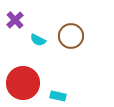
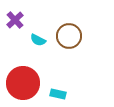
brown circle: moved 2 px left
cyan rectangle: moved 2 px up
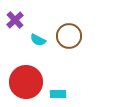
red circle: moved 3 px right, 1 px up
cyan rectangle: rotated 14 degrees counterclockwise
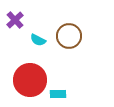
red circle: moved 4 px right, 2 px up
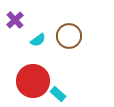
cyan semicircle: rotated 63 degrees counterclockwise
red circle: moved 3 px right, 1 px down
cyan rectangle: rotated 42 degrees clockwise
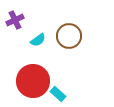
purple cross: rotated 18 degrees clockwise
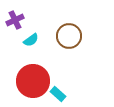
cyan semicircle: moved 7 px left
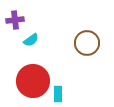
purple cross: rotated 18 degrees clockwise
brown circle: moved 18 px right, 7 px down
cyan rectangle: rotated 49 degrees clockwise
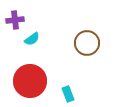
cyan semicircle: moved 1 px right, 1 px up
red circle: moved 3 px left
cyan rectangle: moved 10 px right; rotated 21 degrees counterclockwise
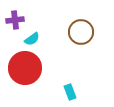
brown circle: moved 6 px left, 11 px up
red circle: moved 5 px left, 13 px up
cyan rectangle: moved 2 px right, 2 px up
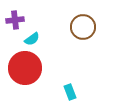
brown circle: moved 2 px right, 5 px up
